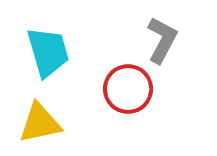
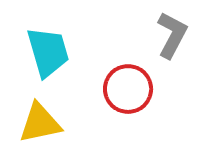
gray L-shape: moved 10 px right, 5 px up
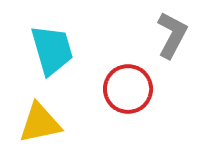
cyan trapezoid: moved 4 px right, 2 px up
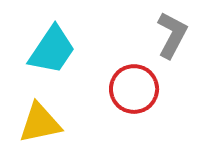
cyan trapezoid: rotated 50 degrees clockwise
red circle: moved 6 px right
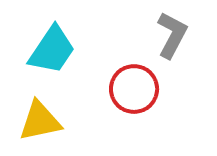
yellow triangle: moved 2 px up
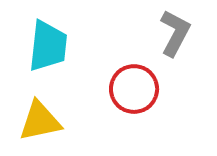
gray L-shape: moved 3 px right, 2 px up
cyan trapezoid: moved 4 px left, 4 px up; rotated 28 degrees counterclockwise
